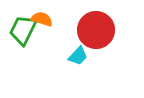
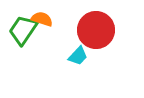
green trapezoid: rotated 8 degrees clockwise
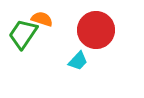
green trapezoid: moved 4 px down
cyan trapezoid: moved 5 px down
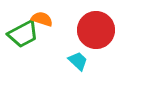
green trapezoid: rotated 152 degrees counterclockwise
cyan trapezoid: rotated 90 degrees counterclockwise
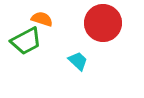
red circle: moved 7 px right, 7 px up
green trapezoid: moved 3 px right, 7 px down
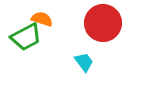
green trapezoid: moved 4 px up
cyan trapezoid: moved 6 px right, 1 px down; rotated 10 degrees clockwise
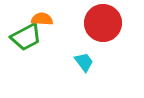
orange semicircle: rotated 15 degrees counterclockwise
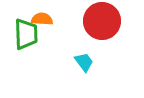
red circle: moved 1 px left, 2 px up
green trapezoid: moved 3 px up; rotated 64 degrees counterclockwise
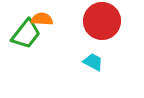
green trapezoid: rotated 40 degrees clockwise
cyan trapezoid: moved 9 px right; rotated 25 degrees counterclockwise
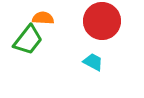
orange semicircle: moved 1 px right, 1 px up
green trapezoid: moved 2 px right, 6 px down
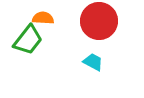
red circle: moved 3 px left
